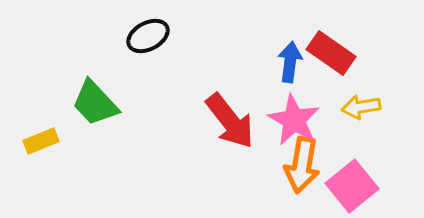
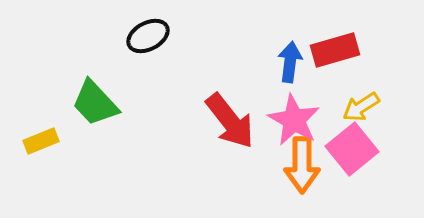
red rectangle: moved 4 px right, 3 px up; rotated 51 degrees counterclockwise
yellow arrow: rotated 24 degrees counterclockwise
orange arrow: rotated 10 degrees counterclockwise
pink square: moved 37 px up
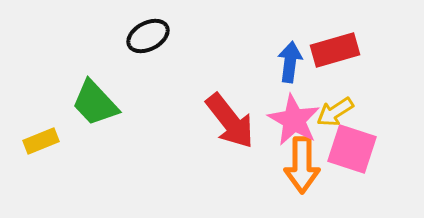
yellow arrow: moved 26 px left, 5 px down
pink square: rotated 33 degrees counterclockwise
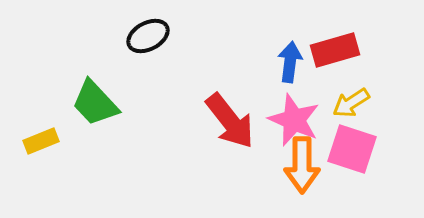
yellow arrow: moved 16 px right, 9 px up
pink star: rotated 6 degrees counterclockwise
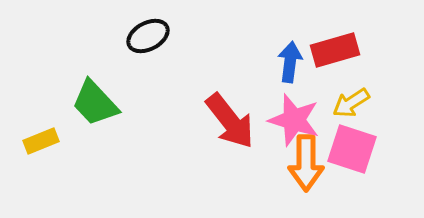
pink star: rotated 6 degrees counterclockwise
orange arrow: moved 4 px right, 2 px up
